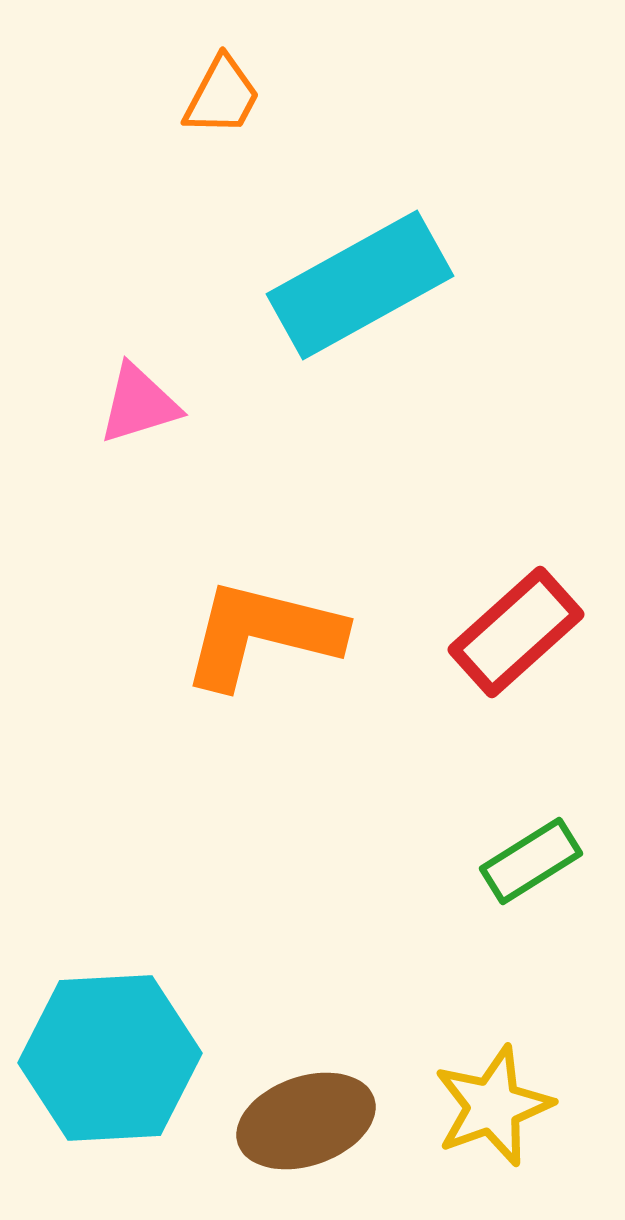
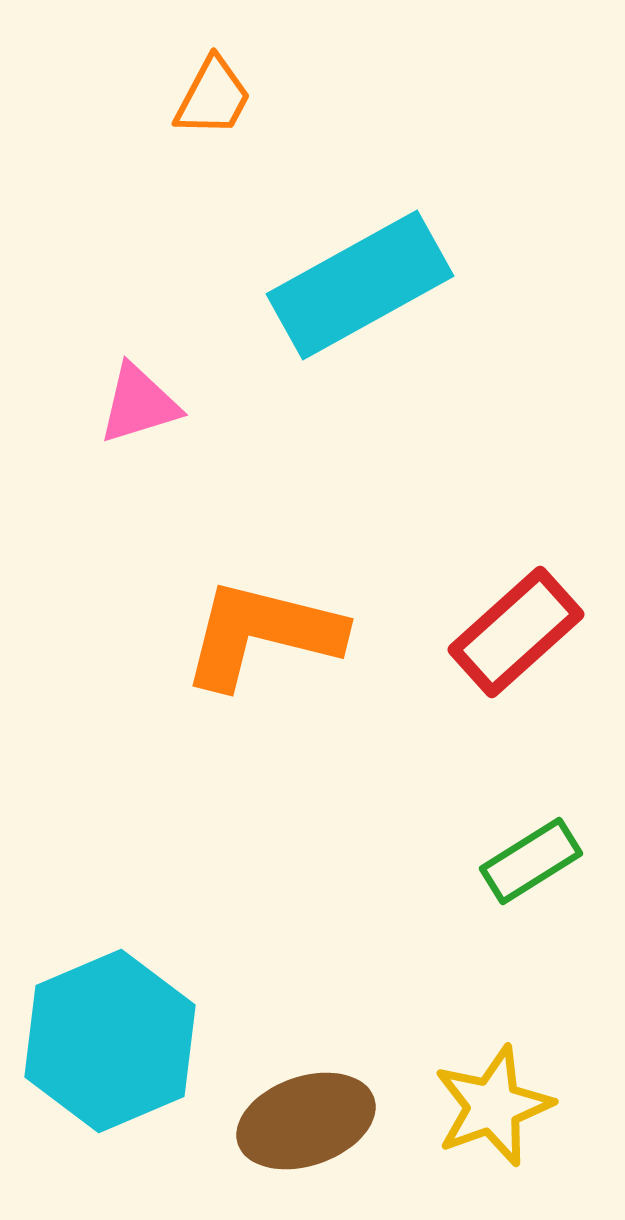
orange trapezoid: moved 9 px left, 1 px down
cyan hexagon: moved 17 px up; rotated 20 degrees counterclockwise
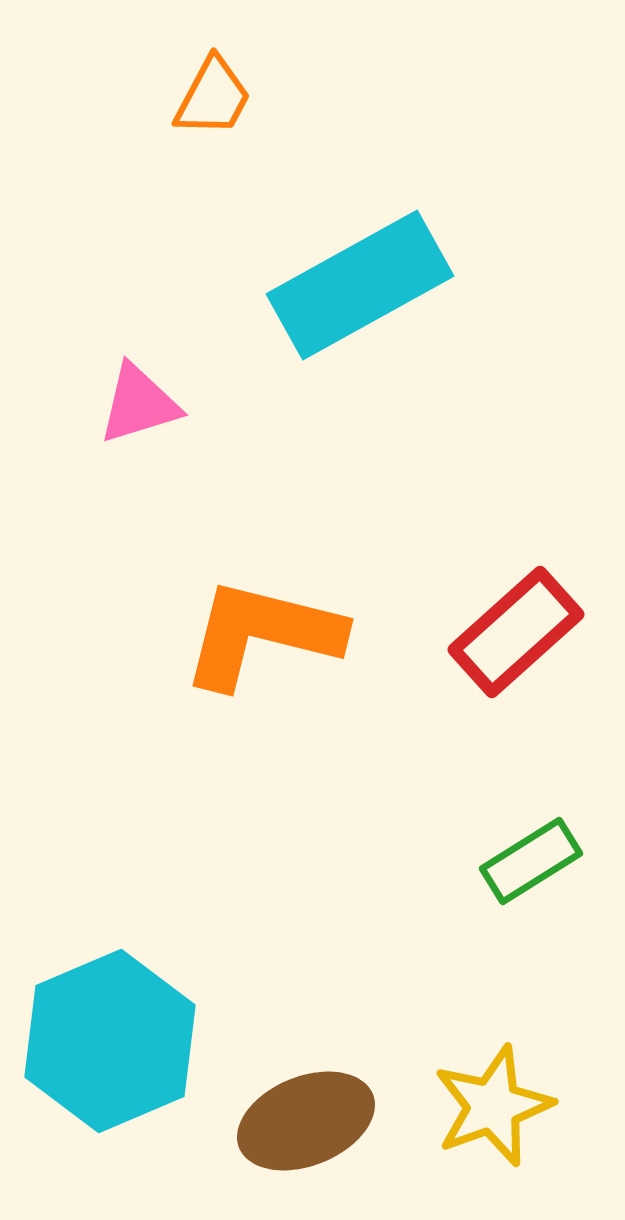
brown ellipse: rotated 3 degrees counterclockwise
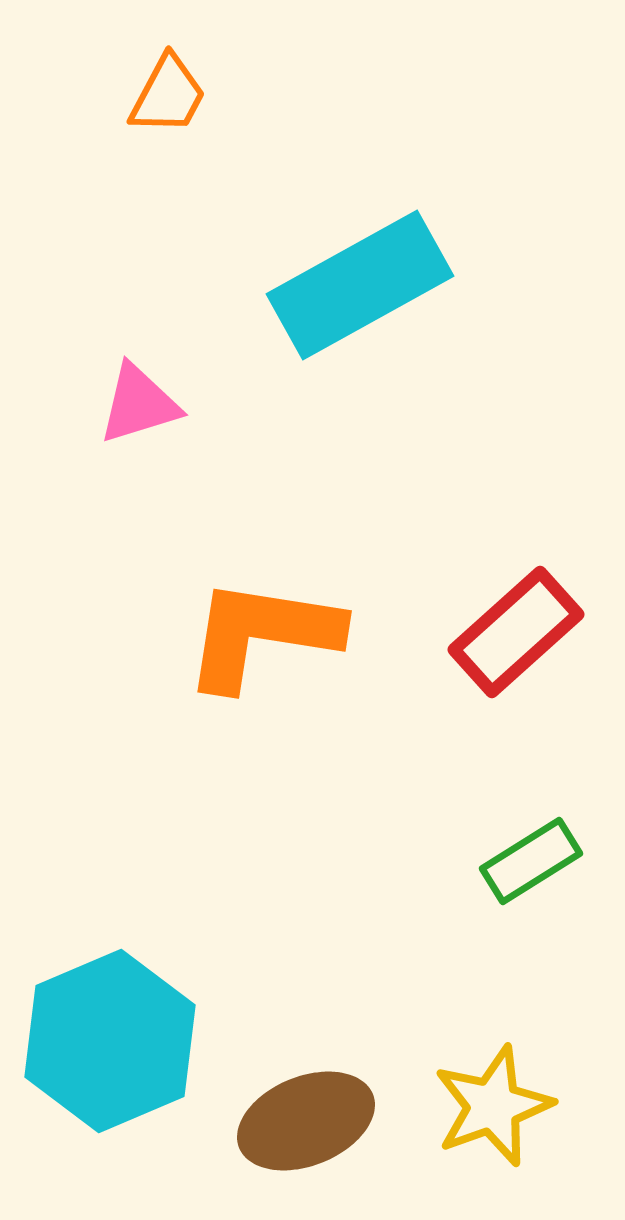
orange trapezoid: moved 45 px left, 2 px up
orange L-shape: rotated 5 degrees counterclockwise
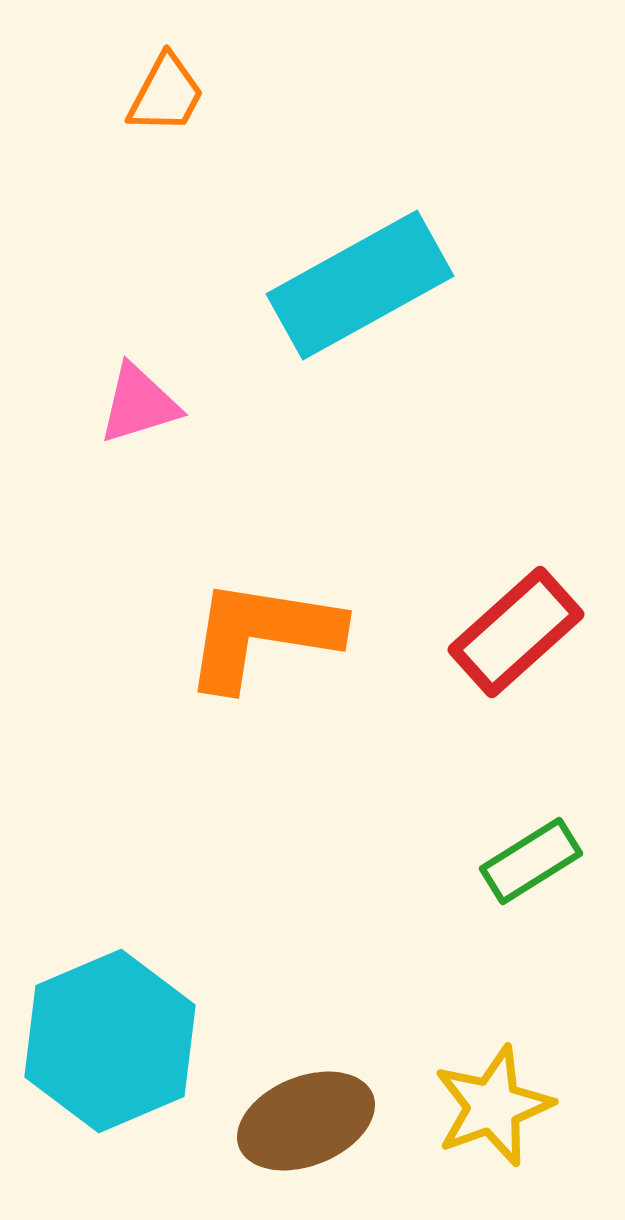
orange trapezoid: moved 2 px left, 1 px up
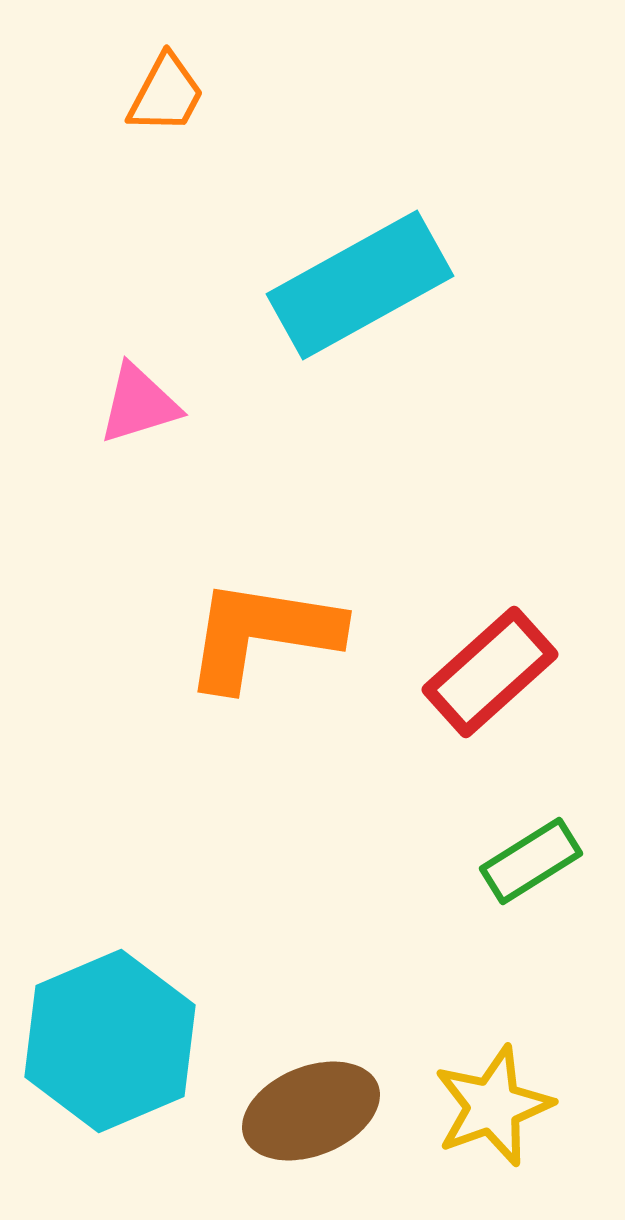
red rectangle: moved 26 px left, 40 px down
brown ellipse: moved 5 px right, 10 px up
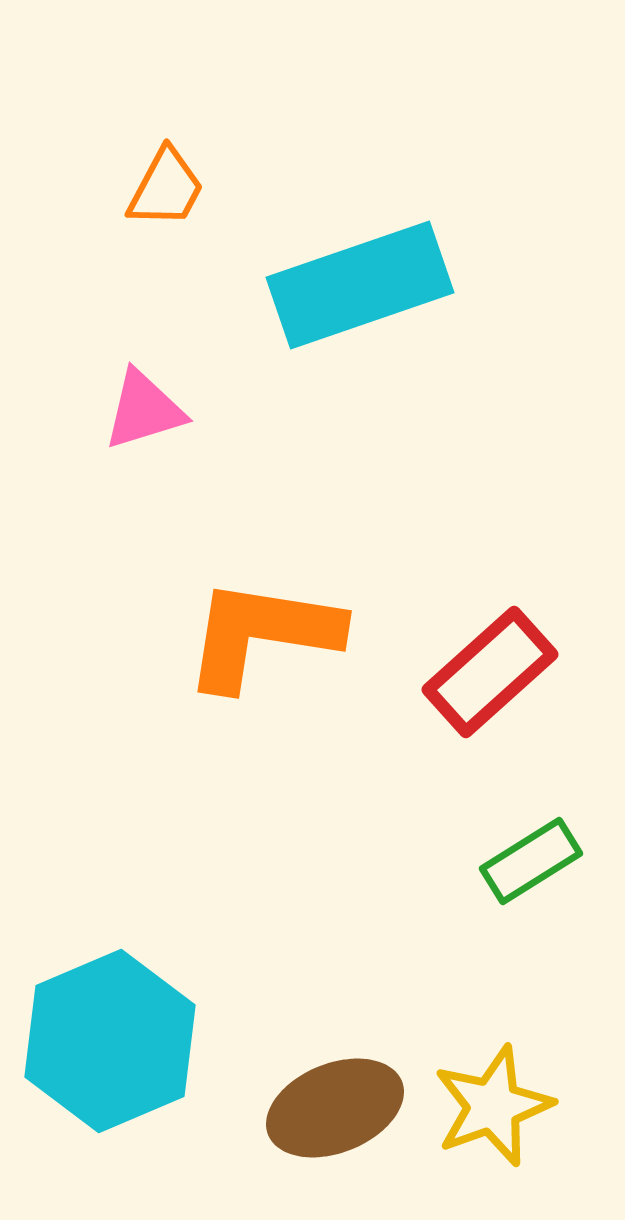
orange trapezoid: moved 94 px down
cyan rectangle: rotated 10 degrees clockwise
pink triangle: moved 5 px right, 6 px down
brown ellipse: moved 24 px right, 3 px up
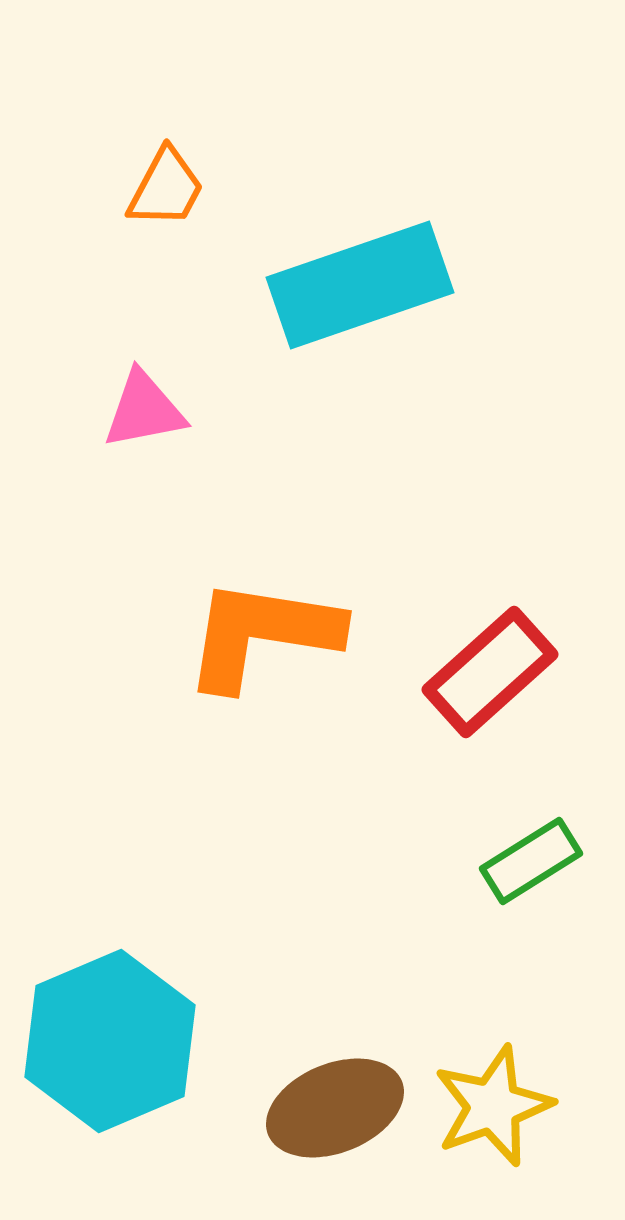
pink triangle: rotated 6 degrees clockwise
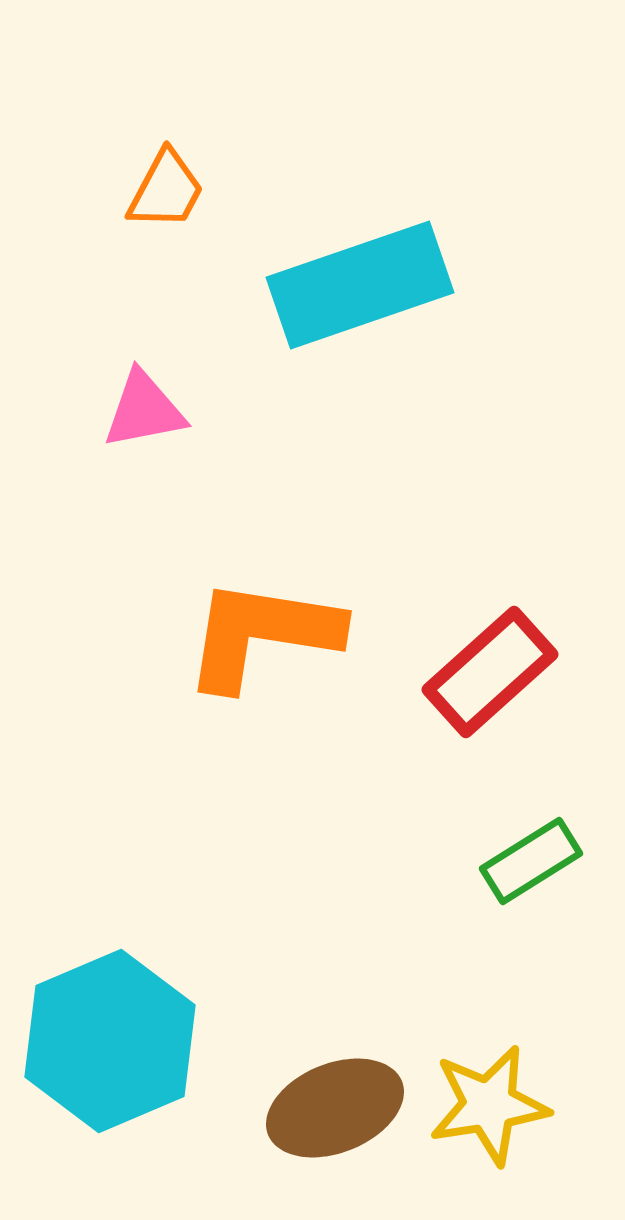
orange trapezoid: moved 2 px down
yellow star: moved 4 px left, 1 px up; rotated 11 degrees clockwise
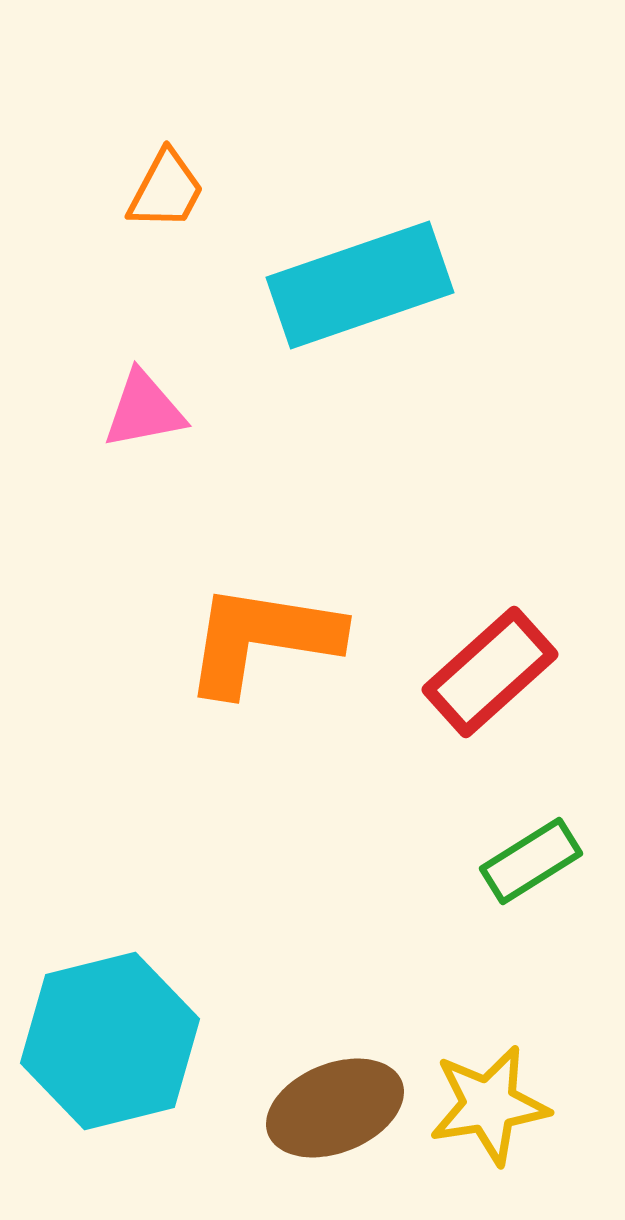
orange L-shape: moved 5 px down
cyan hexagon: rotated 9 degrees clockwise
